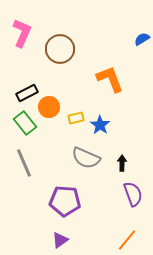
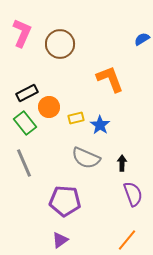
brown circle: moved 5 px up
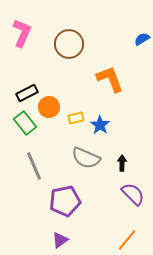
brown circle: moved 9 px right
gray line: moved 10 px right, 3 px down
purple semicircle: rotated 25 degrees counterclockwise
purple pentagon: rotated 16 degrees counterclockwise
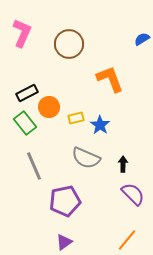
black arrow: moved 1 px right, 1 px down
purple triangle: moved 4 px right, 2 px down
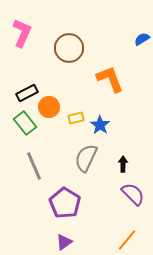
brown circle: moved 4 px down
gray semicircle: rotated 92 degrees clockwise
purple pentagon: moved 2 px down; rotated 28 degrees counterclockwise
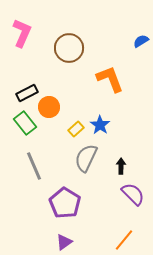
blue semicircle: moved 1 px left, 2 px down
yellow rectangle: moved 11 px down; rotated 28 degrees counterclockwise
black arrow: moved 2 px left, 2 px down
orange line: moved 3 px left
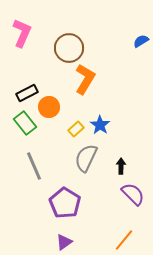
orange L-shape: moved 25 px left; rotated 52 degrees clockwise
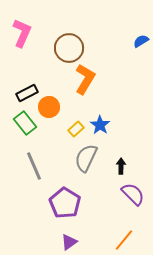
purple triangle: moved 5 px right
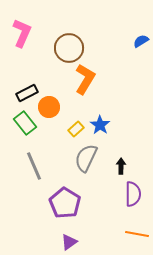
purple semicircle: rotated 45 degrees clockwise
orange line: moved 13 px right, 6 px up; rotated 60 degrees clockwise
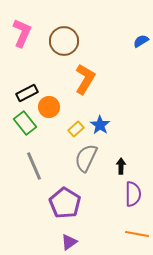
brown circle: moved 5 px left, 7 px up
